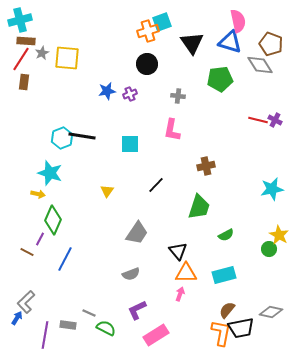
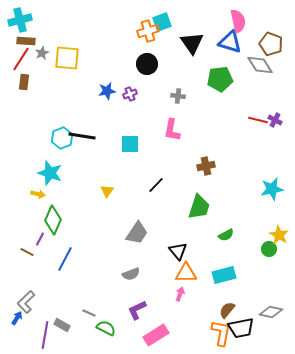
gray rectangle at (68, 325): moved 6 px left; rotated 21 degrees clockwise
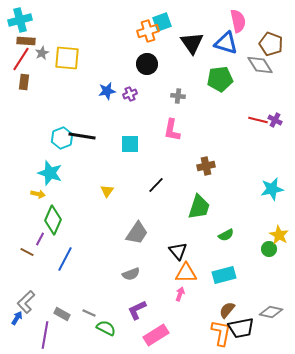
blue triangle at (230, 42): moved 4 px left, 1 px down
gray rectangle at (62, 325): moved 11 px up
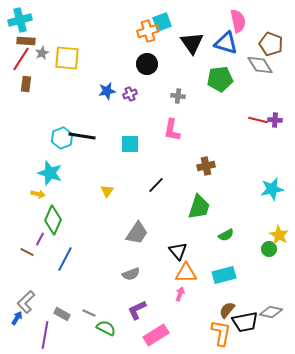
brown rectangle at (24, 82): moved 2 px right, 2 px down
purple cross at (275, 120): rotated 24 degrees counterclockwise
black trapezoid at (241, 328): moved 4 px right, 6 px up
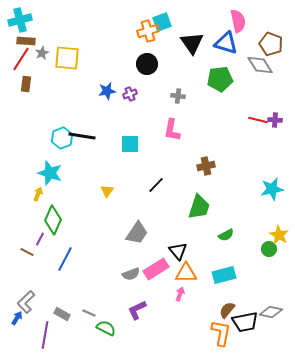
yellow arrow at (38, 194): rotated 80 degrees counterclockwise
pink rectangle at (156, 335): moved 66 px up
